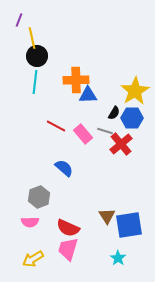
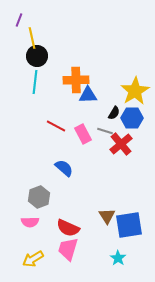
pink rectangle: rotated 12 degrees clockwise
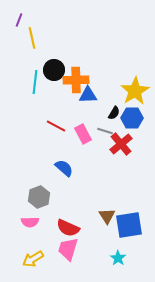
black circle: moved 17 px right, 14 px down
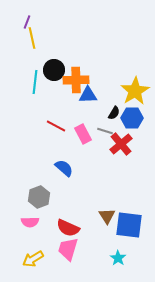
purple line: moved 8 px right, 2 px down
blue square: rotated 16 degrees clockwise
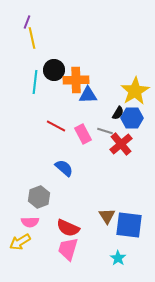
black semicircle: moved 4 px right
yellow arrow: moved 13 px left, 17 px up
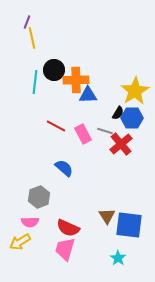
pink trapezoid: moved 3 px left
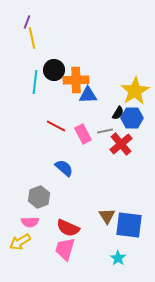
gray line: rotated 28 degrees counterclockwise
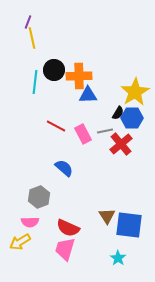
purple line: moved 1 px right
orange cross: moved 3 px right, 4 px up
yellow star: moved 1 px down
